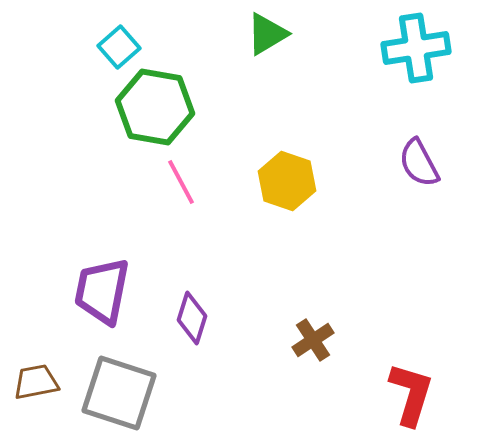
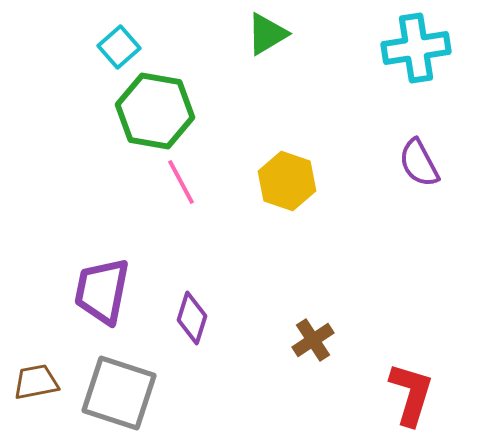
green hexagon: moved 4 px down
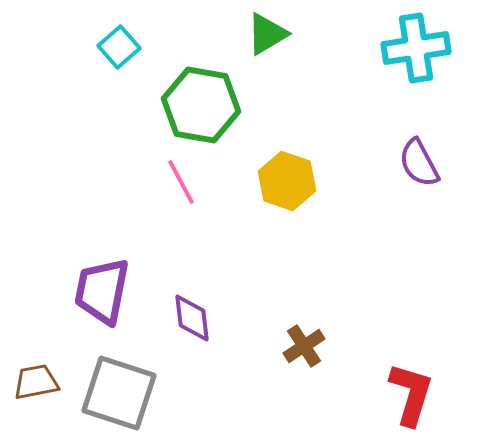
green hexagon: moved 46 px right, 6 px up
purple diamond: rotated 24 degrees counterclockwise
brown cross: moved 9 px left, 6 px down
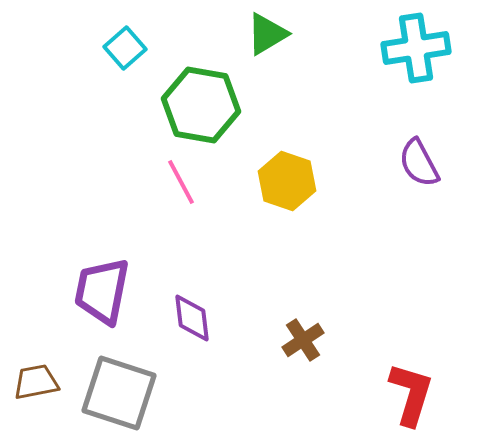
cyan square: moved 6 px right, 1 px down
brown cross: moved 1 px left, 6 px up
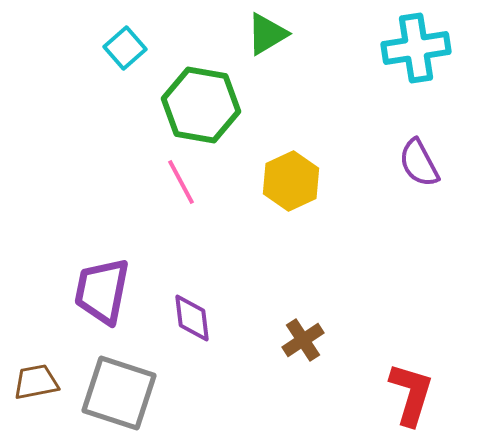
yellow hexagon: moved 4 px right; rotated 16 degrees clockwise
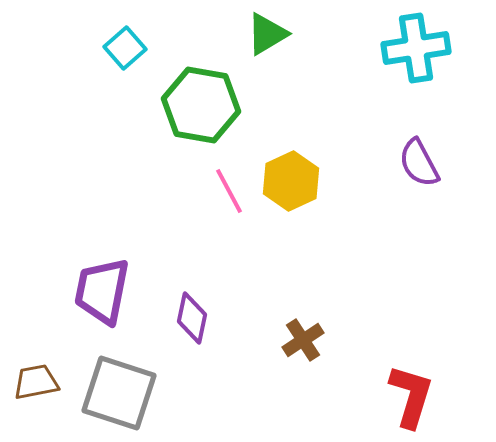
pink line: moved 48 px right, 9 px down
purple diamond: rotated 18 degrees clockwise
red L-shape: moved 2 px down
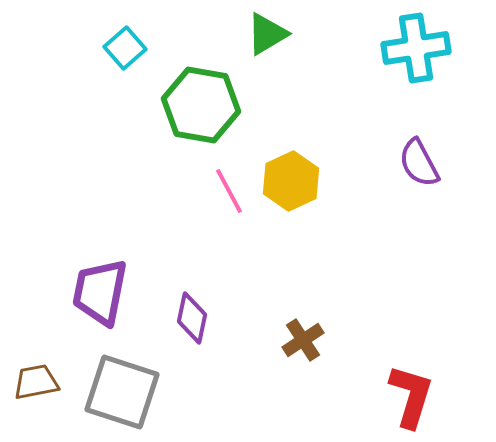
purple trapezoid: moved 2 px left, 1 px down
gray square: moved 3 px right, 1 px up
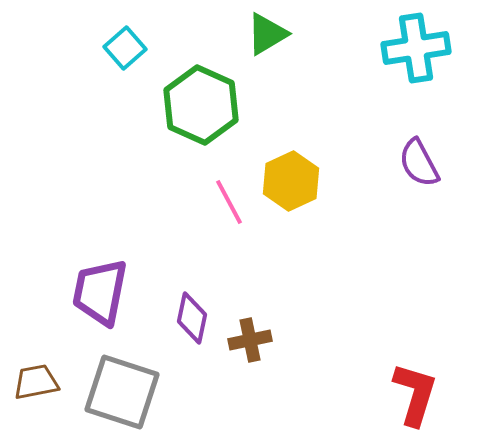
green hexagon: rotated 14 degrees clockwise
pink line: moved 11 px down
brown cross: moved 53 px left; rotated 21 degrees clockwise
red L-shape: moved 4 px right, 2 px up
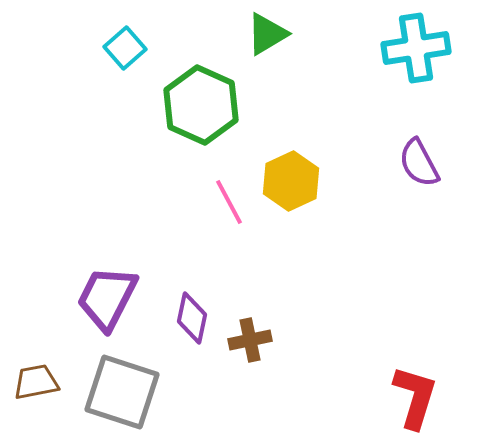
purple trapezoid: moved 7 px right, 6 px down; rotated 16 degrees clockwise
red L-shape: moved 3 px down
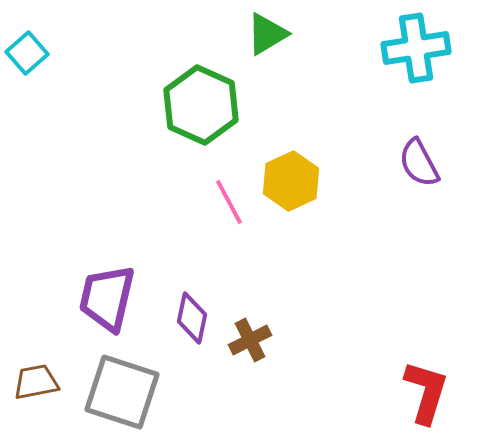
cyan square: moved 98 px left, 5 px down
purple trapezoid: rotated 14 degrees counterclockwise
brown cross: rotated 15 degrees counterclockwise
red L-shape: moved 11 px right, 5 px up
